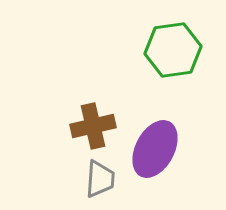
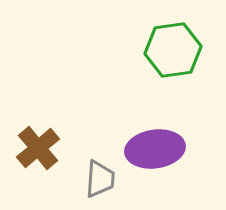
brown cross: moved 55 px left, 22 px down; rotated 27 degrees counterclockwise
purple ellipse: rotated 54 degrees clockwise
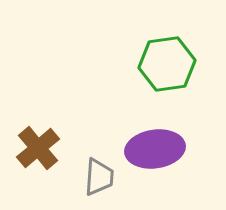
green hexagon: moved 6 px left, 14 px down
gray trapezoid: moved 1 px left, 2 px up
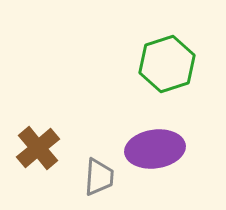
green hexagon: rotated 10 degrees counterclockwise
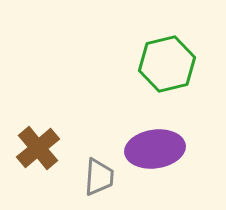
green hexagon: rotated 4 degrees clockwise
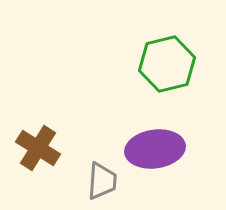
brown cross: rotated 18 degrees counterclockwise
gray trapezoid: moved 3 px right, 4 px down
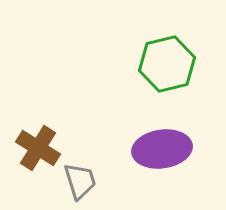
purple ellipse: moved 7 px right
gray trapezoid: moved 22 px left; rotated 21 degrees counterclockwise
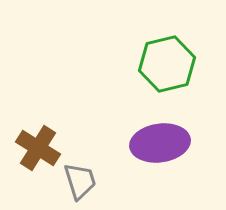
purple ellipse: moved 2 px left, 6 px up
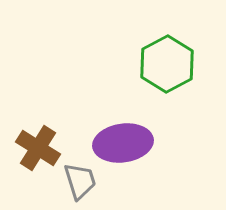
green hexagon: rotated 14 degrees counterclockwise
purple ellipse: moved 37 px left
